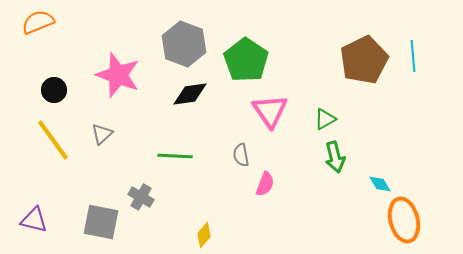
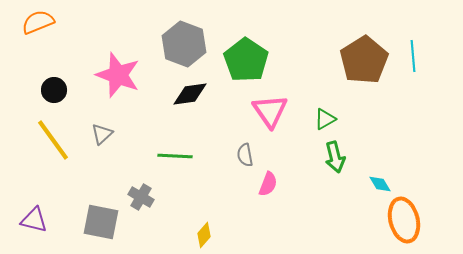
brown pentagon: rotated 6 degrees counterclockwise
gray semicircle: moved 4 px right
pink semicircle: moved 3 px right
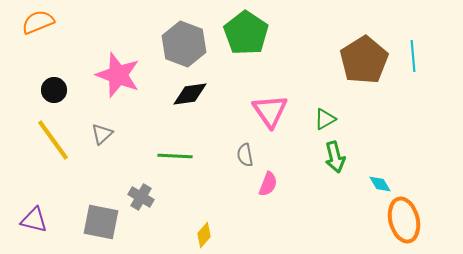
green pentagon: moved 27 px up
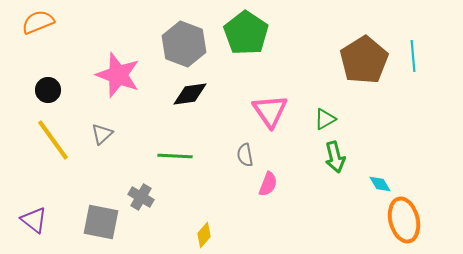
black circle: moved 6 px left
purple triangle: rotated 24 degrees clockwise
